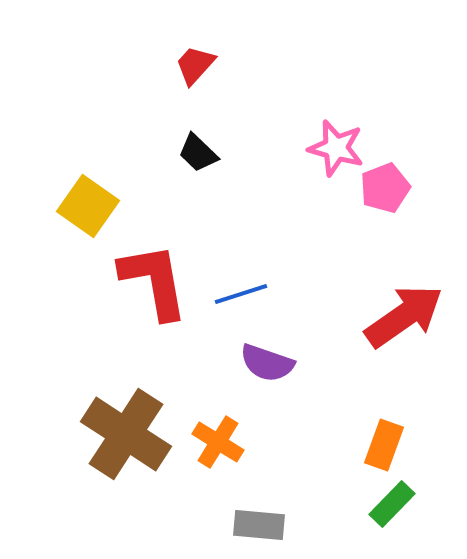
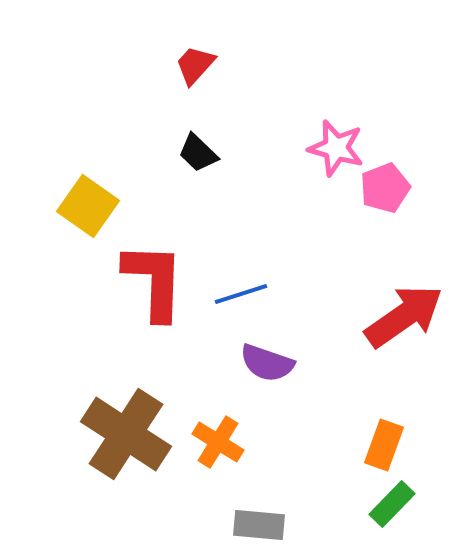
red L-shape: rotated 12 degrees clockwise
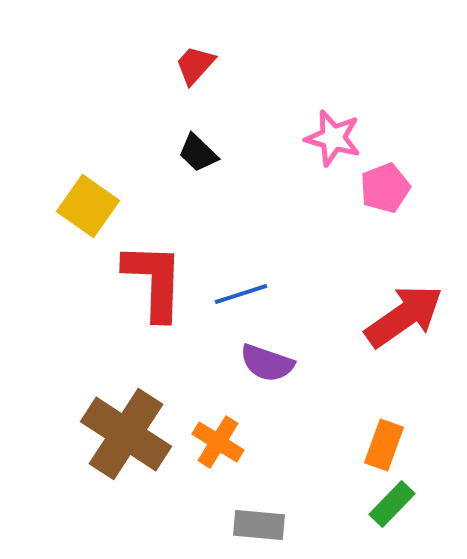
pink star: moved 3 px left, 10 px up
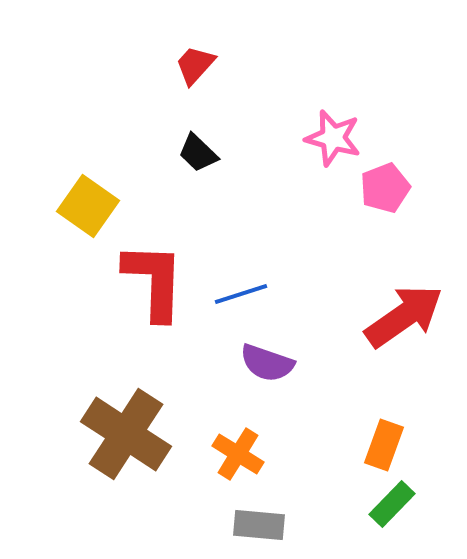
orange cross: moved 20 px right, 12 px down
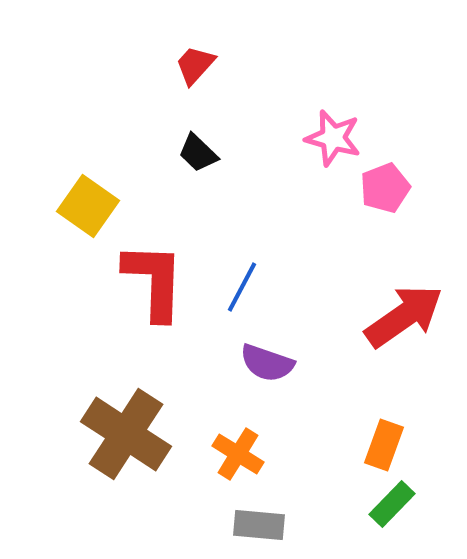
blue line: moved 1 px right, 7 px up; rotated 44 degrees counterclockwise
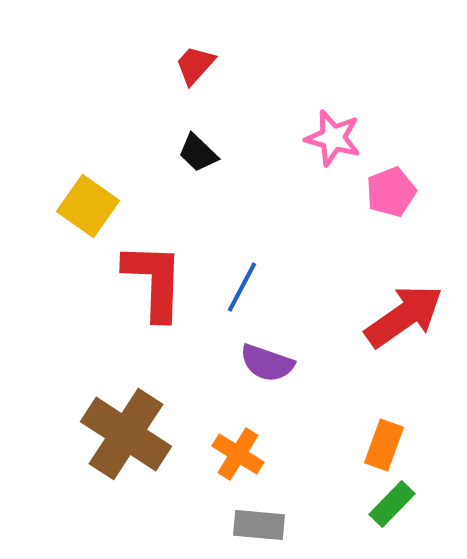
pink pentagon: moved 6 px right, 4 px down
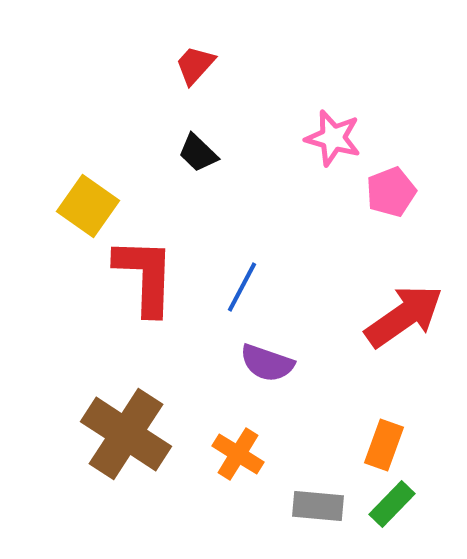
red L-shape: moved 9 px left, 5 px up
gray rectangle: moved 59 px right, 19 px up
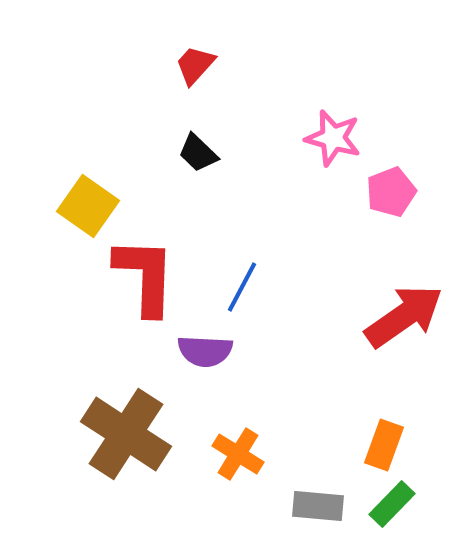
purple semicircle: moved 62 px left, 12 px up; rotated 16 degrees counterclockwise
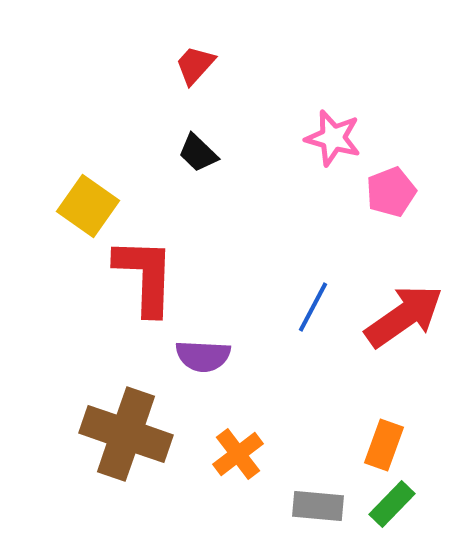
blue line: moved 71 px right, 20 px down
purple semicircle: moved 2 px left, 5 px down
brown cross: rotated 14 degrees counterclockwise
orange cross: rotated 21 degrees clockwise
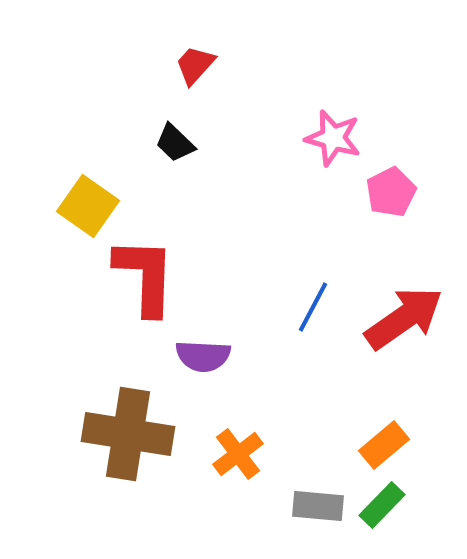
black trapezoid: moved 23 px left, 10 px up
pink pentagon: rotated 6 degrees counterclockwise
red arrow: moved 2 px down
brown cross: moved 2 px right; rotated 10 degrees counterclockwise
orange rectangle: rotated 30 degrees clockwise
green rectangle: moved 10 px left, 1 px down
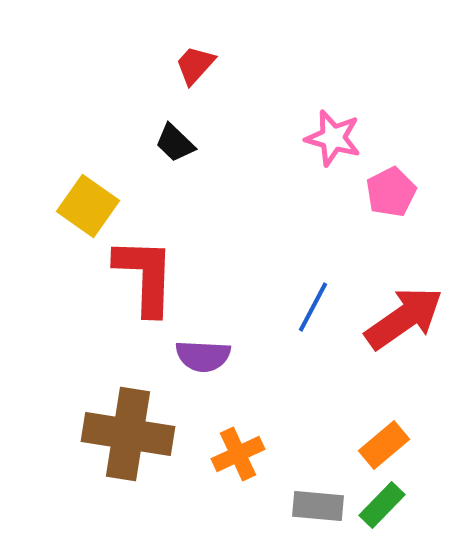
orange cross: rotated 12 degrees clockwise
